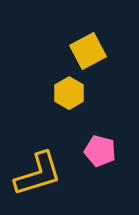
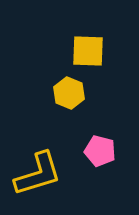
yellow square: rotated 30 degrees clockwise
yellow hexagon: rotated 8 degrees counterclockwise
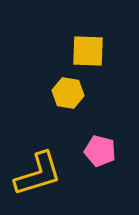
yellow hexagon: moved 1 px left; rotated 12 degrees counterclockwise
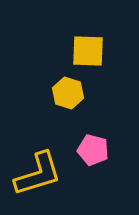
yellow hexagon: rotated 8 degrees clockwise
pink pentagon: moved 7 px left, 1 px up
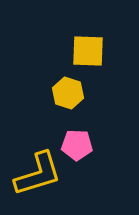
pink pentagon: moved 16 px left, 5 px up; rotated 12 degrees counterclockwise
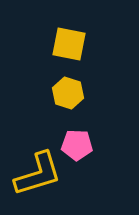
yellow square: moved 19 px left, 7 px up; rotated 9 degrees clockwise
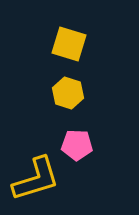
yellow square: rotated 6 degrees clockwise
yellow L-shape: moved 2 px left, 5 px down
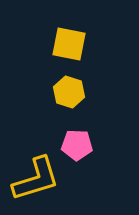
yellow square: rotated 6 degrees counterclockwise
yellow hexagon: moved 1 px right, 1 px up
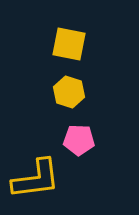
pink pentagon: moved 2 px right, 5 px up
yellow L-shape: rotated 10 degrees clockwise
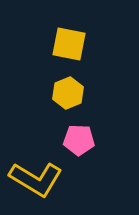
yellow hexagon: moved 1 px left, 1 px down; rotated 20 degrees clockwise
yellow L-shape: rotated 38 degrees clockwise
